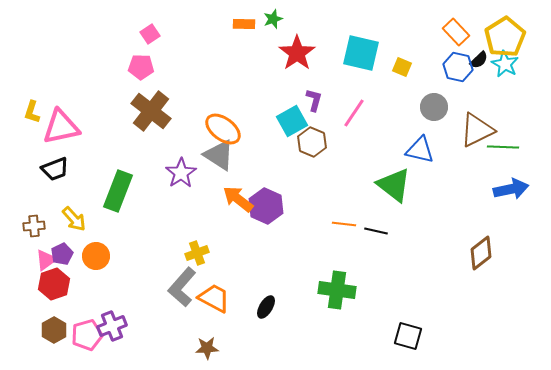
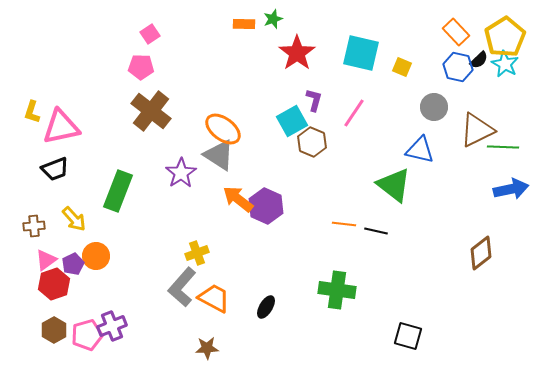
purple pentagon at (62, 254): moved 11 px right, 10 px down
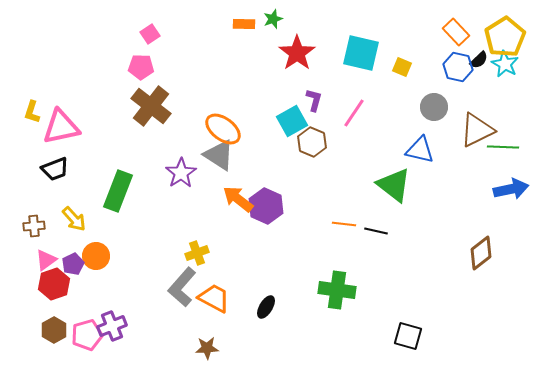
brown cross at (151, 111): moved 5 px up
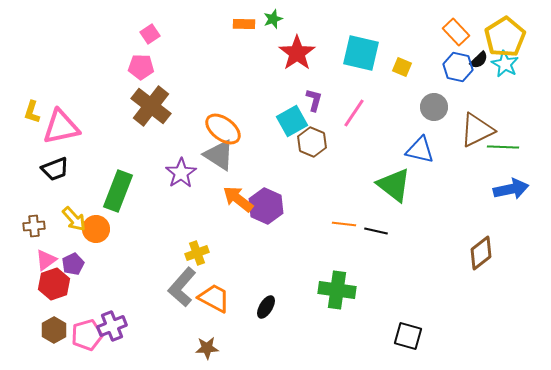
orange circle at (96, 256): moved 27 px up
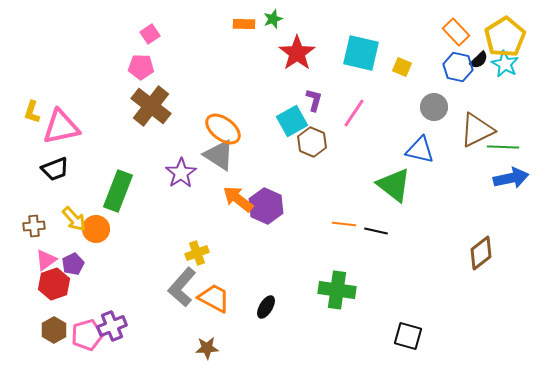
blue arrow at (511, 189): moved 11 px up
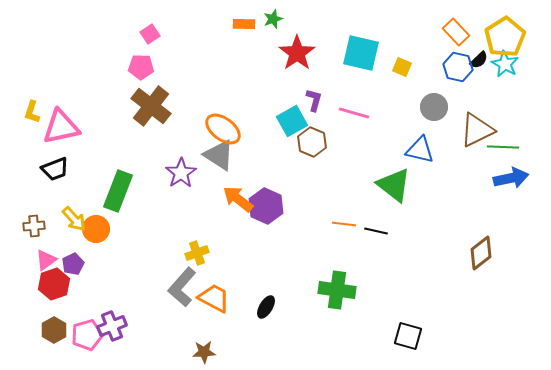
pink line at (354, 113): rotated 72 degrees clockwise
brown star at (207, 348): moved 3 px left, 4 px down
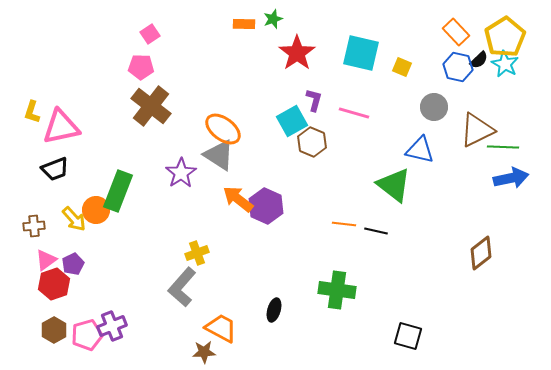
orange circle at (96, 229): moved 19 px up
orange trapezoid at (214, 298): moved 7 px right, 30 px down
black ellipse at (266, 307): moved 8 px right, 3 px down; rotated 15 degrees counterclockwise
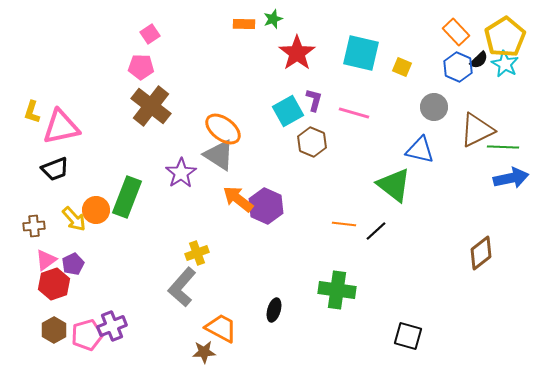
blue hexagon at (458, 67): rotated 12 degrees clockwise
cyan square at (292, 121): moved 4 px left, 10 px up
green rectangle at (118, 191): moved 9 px right, 6 px down
black line at (376, 231): rotated 55 degrees counterclockwise
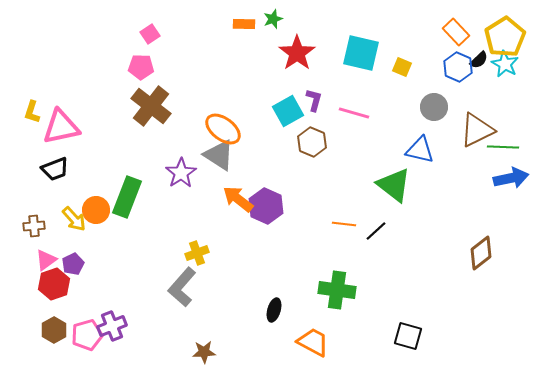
orange trapezoid at (221, 328): moved 92 px right, 14 px down
